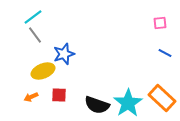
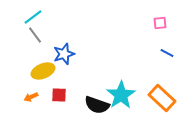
blue line: moved 2 px right
cyan star: moved 7 px left, 8 px up
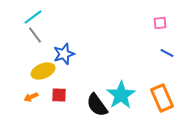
orange rectangle: rotated 24 degrees clockwise
black semicircle: rotated 35 degrees clockwise
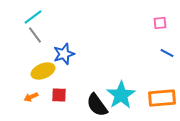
orange rectangle: rotated 72 degrees counterclockwise
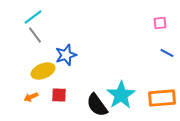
blue star: moved 2 px right, 1 px down
